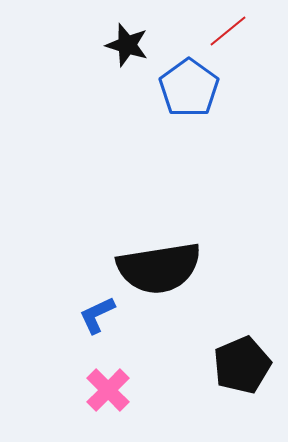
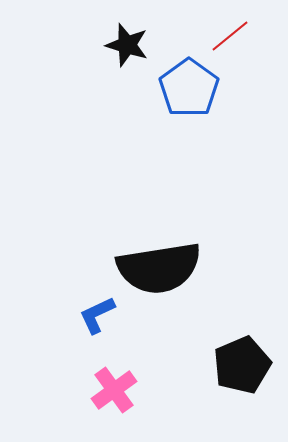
red line: moved 2 px right, 5 px down
pink cross: moved 6 px right; rotated 9 degrees clockwise
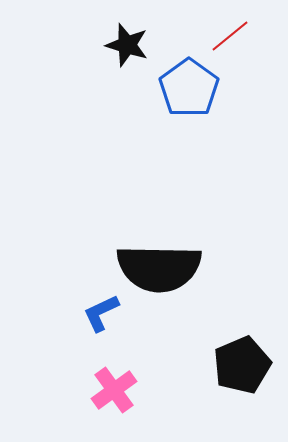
black semicircle: rotated 10 degrees clockwise
blue L-shape: moved 4 px right, 2 px up
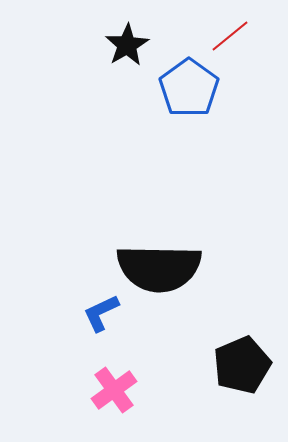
black star: rotated 24 degrees clockwise
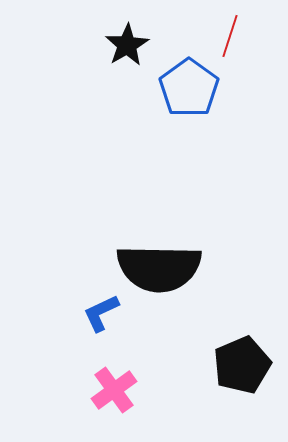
red line: rotated 33 degrees counterclockwise
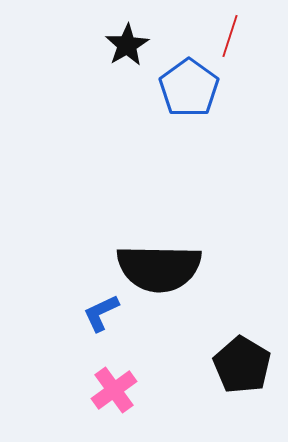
black pentagon: rotated 18 degrees counterclockwise
